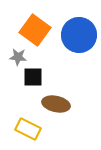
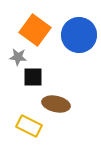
yellow rectangle: moved 1 px right, 3 px up
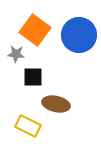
gray star: moved 2 px left, 3 px up
yellow rectangle: moved 1 px left
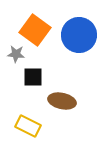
brown ellipse: moved 6 px right, 3 px up
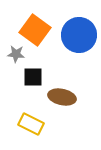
brown ellipse: moved 4 px up
yellow rectangle: moved 3 px right, 2 px up
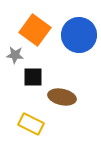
gray star: moved 1 px left, 1 px down
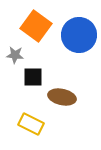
orange square: moved 1 px right, 4 px up
